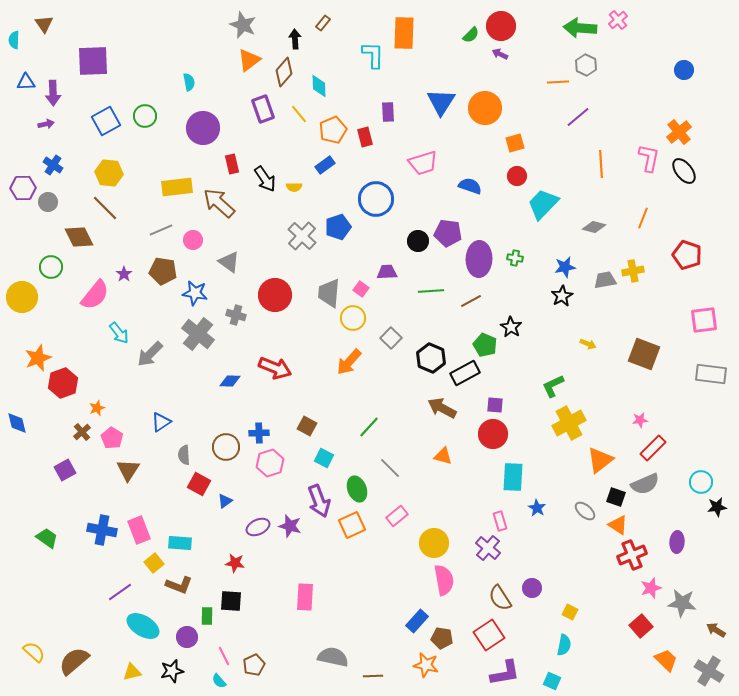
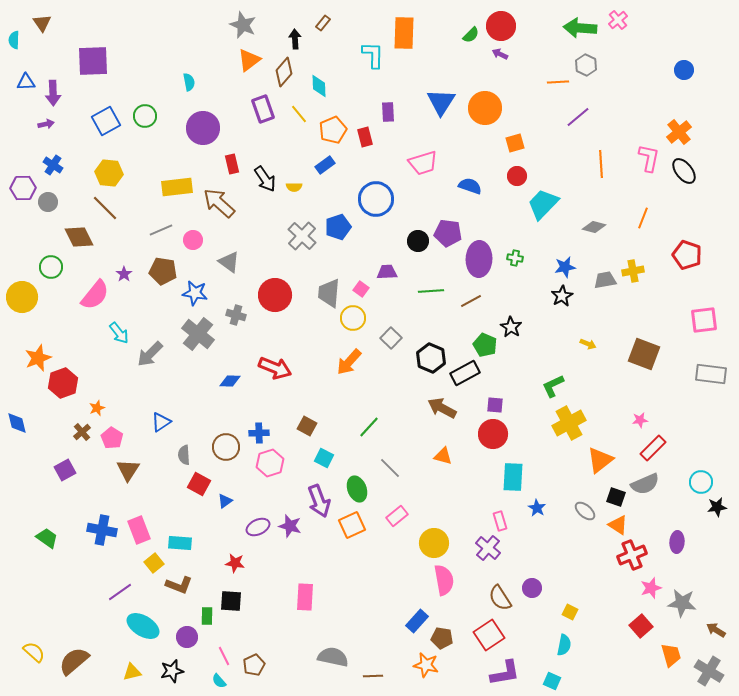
brown triangle at (44, 24): moved 2 px left, 1 px up
orange trapezoid at (666, 660): moved 5 px right, 5 px up; rotated 30 degrees clockwise
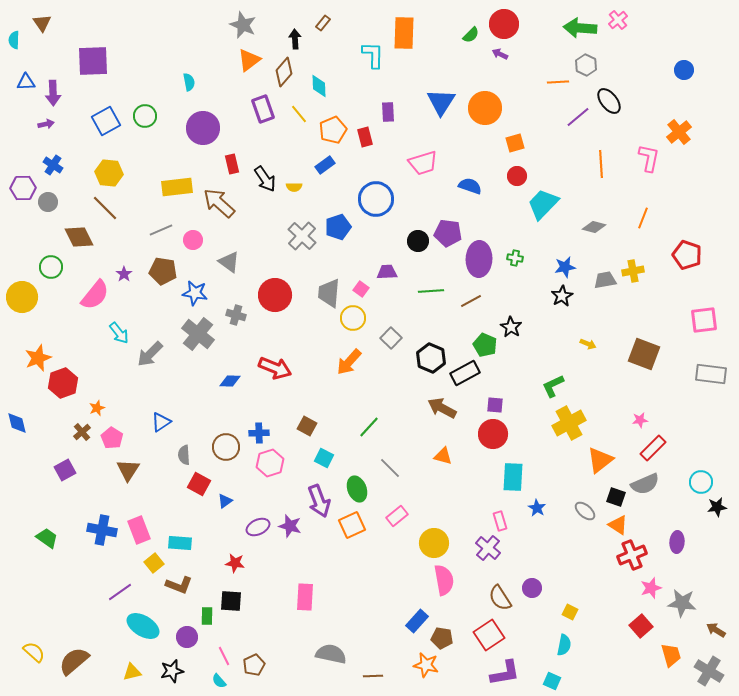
red circle at (501, 26): moved 3 px right, 2 px up
black ellipse at (684, 171): moved 75 px left, 70 px up
gray semicircle at (333, 657): moved 2 px left, 3 px up
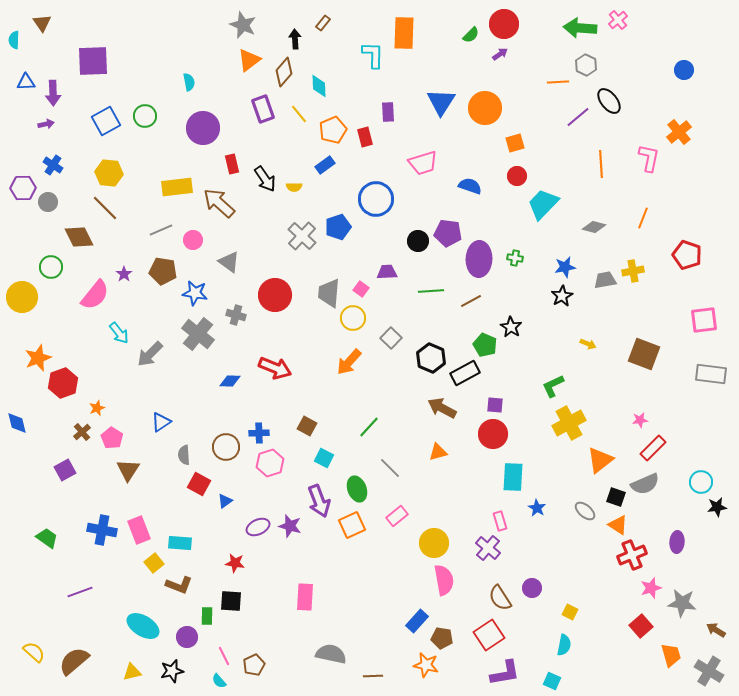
purple arrow at (500, 54): rotated 119 degrees clockwise
orange triangle at (443, 456): moved 5 px left, 4 px up; rotated 30 degrees counterclockwise
purple line at (120, 592): moved 40 px left; rotated 15 degrees clockwise
